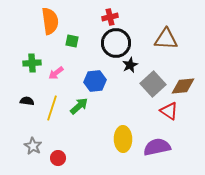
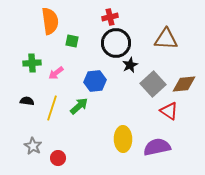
brown diamond: moved 1 px right, 2 px up
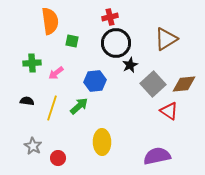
brown triangle: rotated 35 degrees counterclockwise
yellow ellipse: moved 21 px left, 3 px down
purple semicircle: moved 9 px down
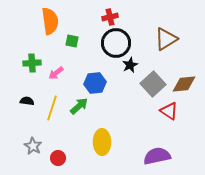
blue hexagon: moved 2 px down
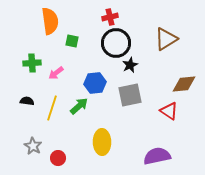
gray square: moved 23 px left, 11 px down; rotated 30 degrees clockwise
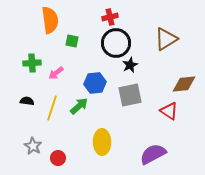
orange semicircle: moved 1 px up
purple semicircle: moved 4 px left, 2 px up; rotated 16 degrees counterclockwise
